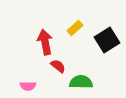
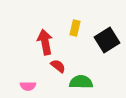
yellow rectangle: rotated 35 degrees counterclockwise
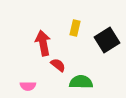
red arrow: moved 2 px left, 1 px down
red semicircle: moved 1 px up
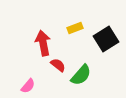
yellow rectangle: rotated 56 degrees clockwise
black square: moved 1 px left, 1 px up
green semicircle: moved 7 px up; rotated 130 degrees clockwise
pink semicircle: rotated 49 degrees counterclockwise
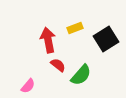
red arrow: moved 5 px right, 3 px up
